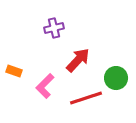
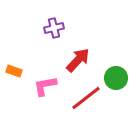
pink L-shape: rotated 35 degrees clockwise
red line: rotated 20 degrees counterclockwise
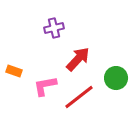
red arrow: moved 1 px up
red line: moved 7 px left, 1 px up
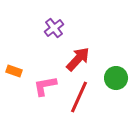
purple cross: rotated 24 degrees counterclockwise
red line: rotated 28 degrees counterclockwise
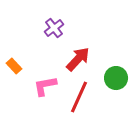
orange rectangle: moved 5 px up; rotated 28 degrees clockwise
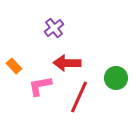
red arrow: moved 11 px left, 4 px down; rotated 132 degrees counterclockwise
pink L-shape: moved 5 px left
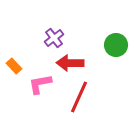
purple cross: moved 10 px down
red arrow: moved 3 px right
green circle: moved 33 px up
pink L-shape: moved 2 px up
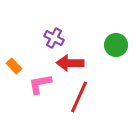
purple cross: rotated 24 degrees counterclockwise
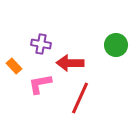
purple cross: moved 13 px left, 6 px down; rotated 18 degrees counterclockwise
red line: moved 1 px right, 1 px down
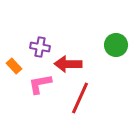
purple cross: moved 1 px left, 3 px down
red arrow: moved 2 px left, 1 px down
